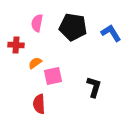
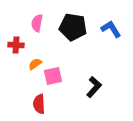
blue L-shape: moved 4 px up
orange semicircle: moved 1 px down
black L-shape: rotated 25 degrees clockwise
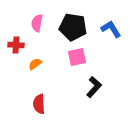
pink square: moved 24 px right, 19 px up
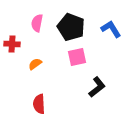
black pentagon: moved 2 px left; rotated 12 degrees clockwise
red cross: moved 4 px left, 1 px up
black L-shape: moved 3 px right; rotated 10 degrees clockwise
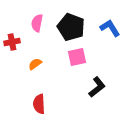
blue L-shape: moved 1 px left, 1 px up
red cross: moved 2 px up; rotated 14 degrees counterclockwise
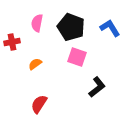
pink square: rotated 30 degrees clockwise
red semicircle: rotated 36 degrees clockwise
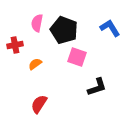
black pentagon: moved 7 px left, 3 px down
red cross: moved 3 px right, 3 px down
black L-shape: rotated 20 degrees clockwise
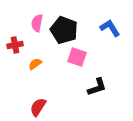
red semicircle: moved 1 px left, 3 px down
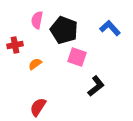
pink semicircle: moved 3 px up
blue L-shape: rotated 10 degrees counterclockwise
black L-shape: moved 1 px left, 1 px up; rotated 20 degrees counterclockwise
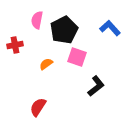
black pentagon: rotated 24 degrees clockwise
orange semicircle: moved 11 px right
